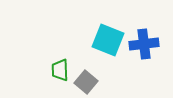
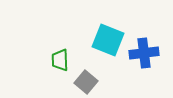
blue cross: moved 9 px down
green trapezoid: moved 10 px up
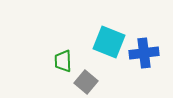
cyan square: moved 1 px right, 2 px down
green trapezoid: moved 3 px right, 1 px down
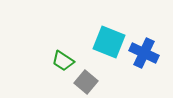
blue cross: rotated 32 degrees clockwise
green trapezoid: rotated 55 degrees counterclockwise
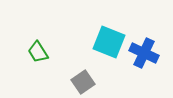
green trapezoid: moved 25 px left, 9 px up; rotated 25 degrees clockwise
gray square: moved 3 px left; rotated 15 degrees clockwise
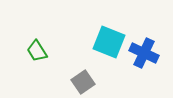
green trapezoid: moved 1 px left, 1 px up
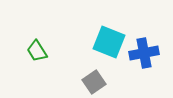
blue cross: rotated 36 degrees counterclockwise
gray square: moved 11 px right
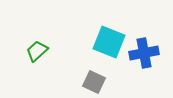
green trapezoid: rotated 80 degrees clockwise
gray square: rotated 30 degrees counterclockwise
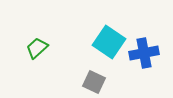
cyan square: rotated 12 degrees clockwise
green trapezoid: moved 3 px up
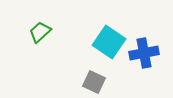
green trapezoid: moved 3 px right, 16 px up
